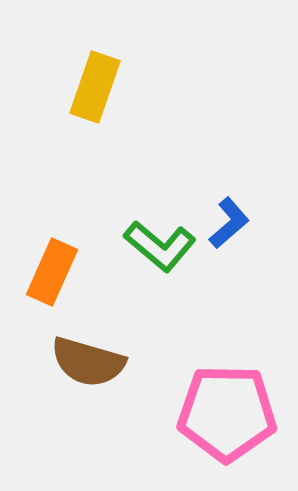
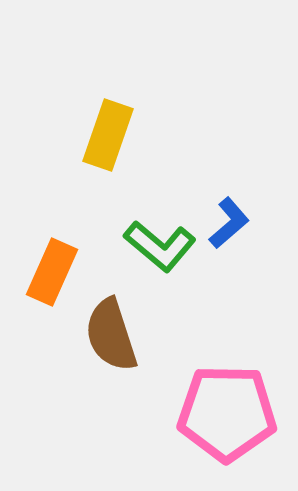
yellow rectangle: moved 13 px right, 48 px down
brown semicircle: moved 23 px right, 27 px up; rotated 56 degrees clockwise
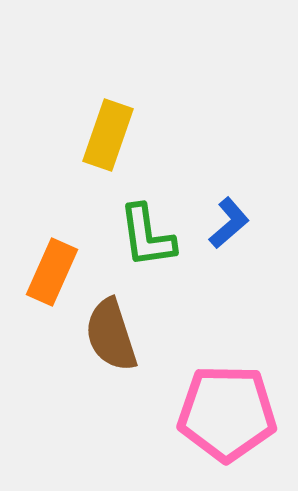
green L-shape: moved 13 px left, 10 px up; rotated 42 degrees clockwise
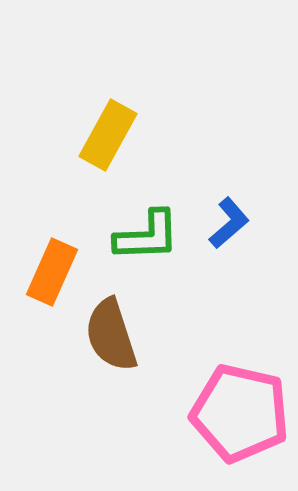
yellow rectangle: rotated 10 degrees clockwise
green L-shape: rotated 84 degrees counterclockwise
pink pentagon: moved 13 px right; rotated 12 degrees clockwise
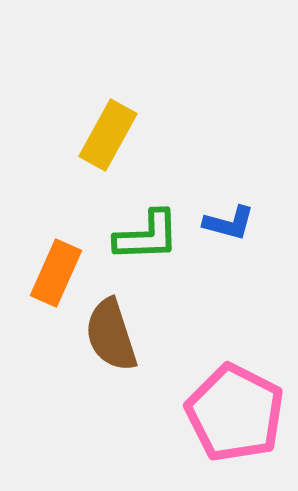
blue L-shape: rotated 56 degrees clockwise
orange rectangle: moved 4 px right, 1 px down
pink pentagon: moved 5 px left; rotated 14 degrees clockwise
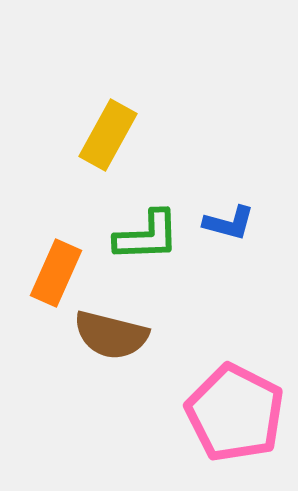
brown semicircle: rotated 58 degrees counterclockwise
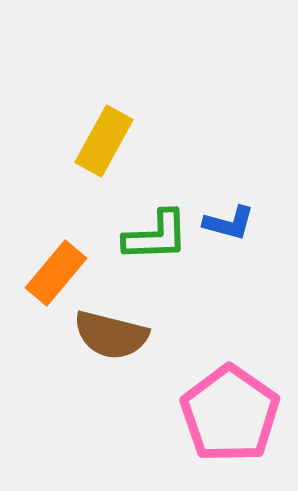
yellow rectangle: moved 4 px left, 6 px down
green L-shape: moved 9 px right
orange rectangle: rotated 16 degrees clockwise
pink pentagon: moved 5 px left, 1 px down; rotated 8 degrees clockwise
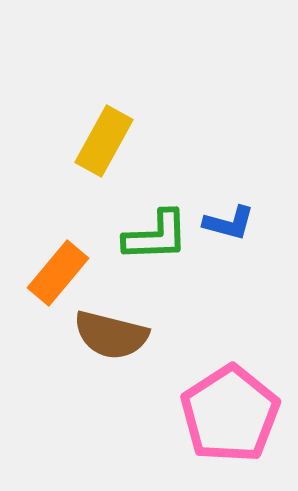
orange rectangle: moved 2 px right
pink pentagon: rotated 4 degrees clockwise
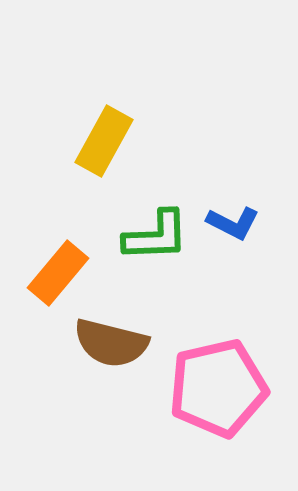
blue L-shape: moved 4 px right; rotated 12 degrees clockwise
brown semicircle: moved 8 px down
pink pentagon: moved 12 px left, 26 px up; rotated 20 degrees clockwise
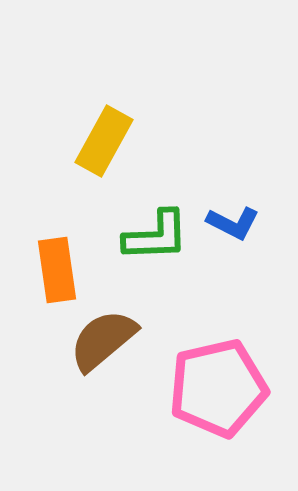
orange rectangle: moved 1 px left, 3 px up; rotated 48 degrees counterclockwise
brown semicircle: moved 8 px left, 3 px up; rotated 126 degrees clockwise
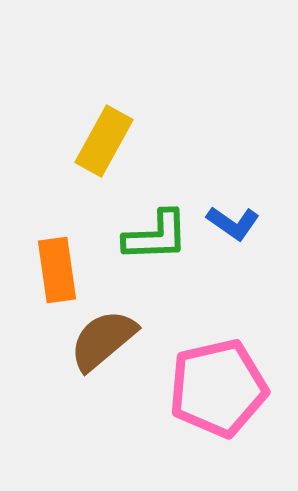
blue L-shape: rotated 8 degrees clockwise
